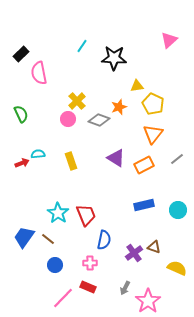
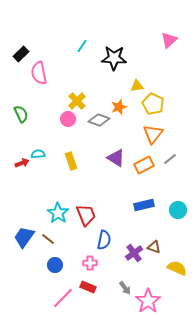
gray line: moved 7 px left
gray arrow: rotated 64 degrees counterclockwise
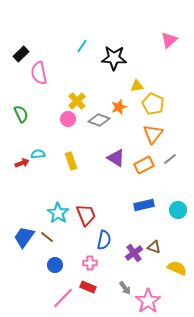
brown line: moved 1 px left, 2 px up
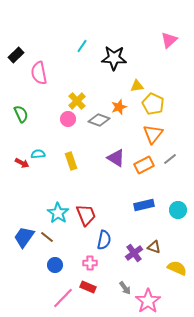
black rectangle: moved 5 px left, 1 px down
red arrow: rotated 48 degrees clockwise
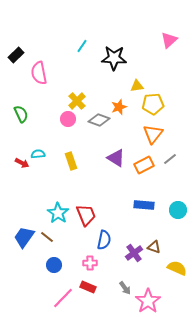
yellow pentagon: rotated 30 degrees counterclockwise
blue rectangle: rotated 18 degrees clockwise
blue circle: moved 1 px left
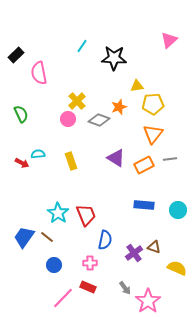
gray line: rotated 32 degrees clockwise
blue semicircle: moved 1 px right
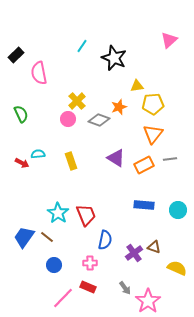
black star: rotated 20 degrees clockwise
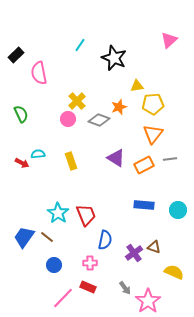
cyan line: moved 2 px left, 1 px up
yellow semicircle: moved 3 px left, 4 px down
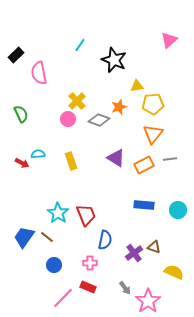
black star: moved 2 px down
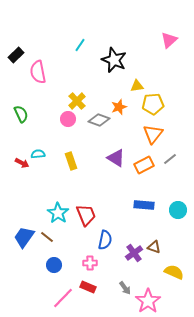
pink semicircle: moved 1 px left, 1 px up
gray line: rotated 32 degrees counterclockwise
